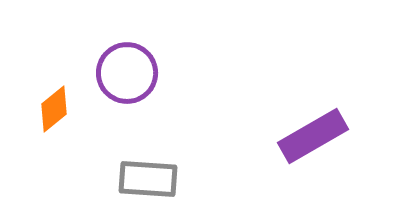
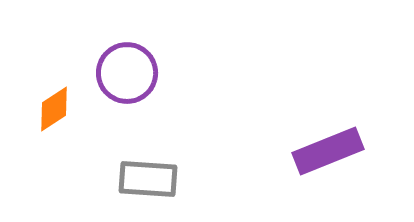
orange diamond: rotated 6 degrees clockwise
purple rectangle: moved 15 px right, 15 px down; rotated 8 degrees clockwise
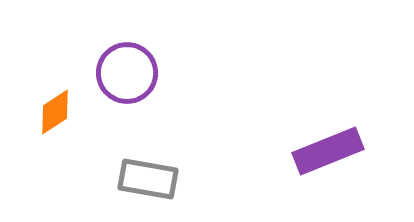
orange diamond: moved 1 px right, 3 px down
gray rectangle: rotated 6 degrees clockwise
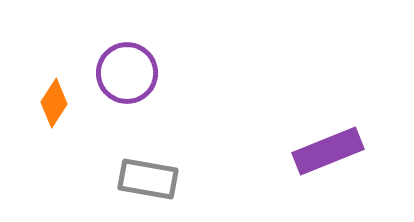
orange diamond: moved 1 px left, 9 px up; rotated 24 degrees counterclockwise
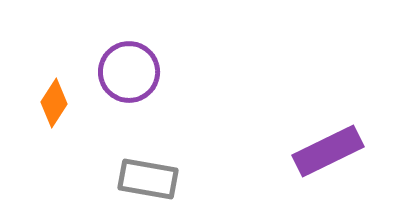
purple circle: moved 2 px right, 1 px up
purple rectangle: rotated 4 degrees counterclockwise
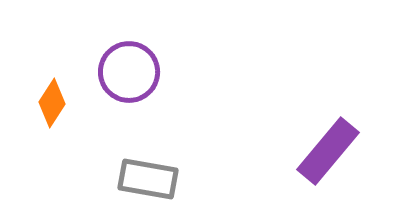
orange diamond: moved 2 px left
purple rectangle: rotated 24 degrees counterclockwise
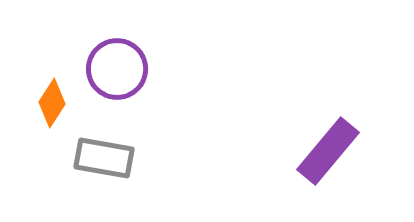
purple circle: moved 12 px left, 3 px up
gray rectangle: moved 44 px left, 21 px up
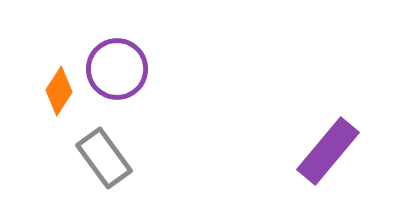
orange diamond: moved 7 px right, 12 px up
gray rectangle: rotated 44 degrees clockwise
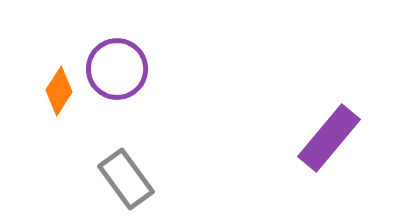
purple rectangle: moved 1 px right, 13 px up
gray rectangle: moved 22 px right, 21 px down
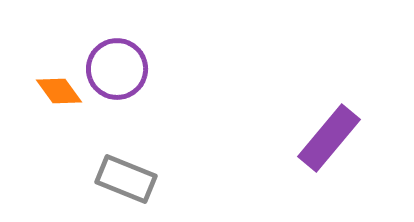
orange diamond: rotated 69 degrees counterclockwise
gray rectangle: rotated 32 degrees counterclockwise
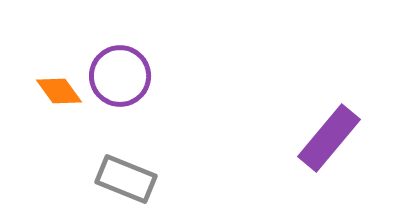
purple circle: moved 3 px right, 7 px down
